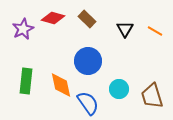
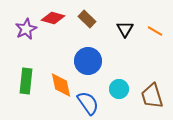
purple star: moved 3 px right
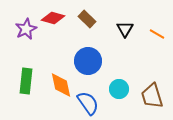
orange line: moved 2 px right, 3 px down
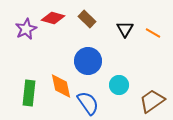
orange line: moved 4 px left, 1 px up
green rectangle: moved 3 px right, 12 px down
orange diamond: moved 1 px down
cyan circle: moved 4 px up
brown trapezoid: moved 5 px down; rotated 72 degrees clockwise
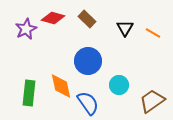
black triangle: moved 1 px up
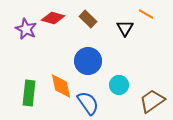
brown rectangle: moved 1 px right
purple star: rotated 20 degrees counterclockwise
orange line: moved 7 px left, 19 px up
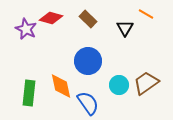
red diamond: moved 2 px left
brown trapezoid: moved 6 px left, 18 px up
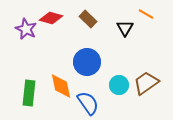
blue circle: moved 1 px left, 1 px down
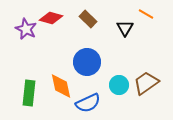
blue semicircle: rotated 100 degrees clockwise
